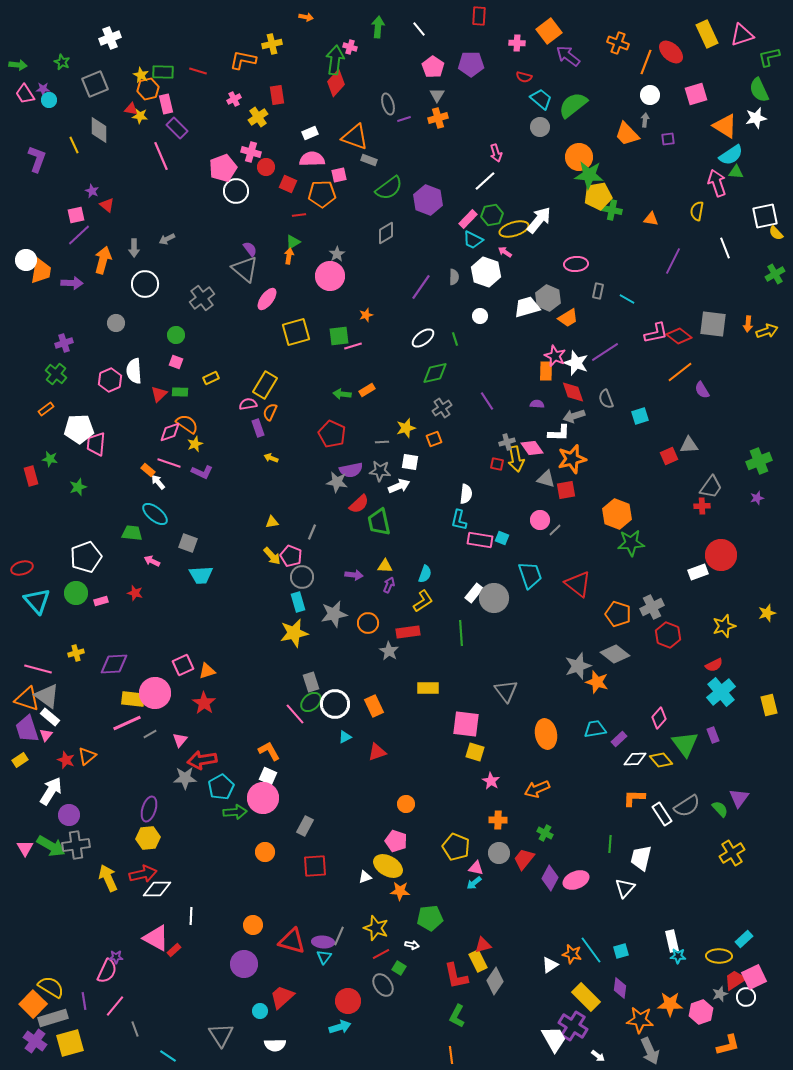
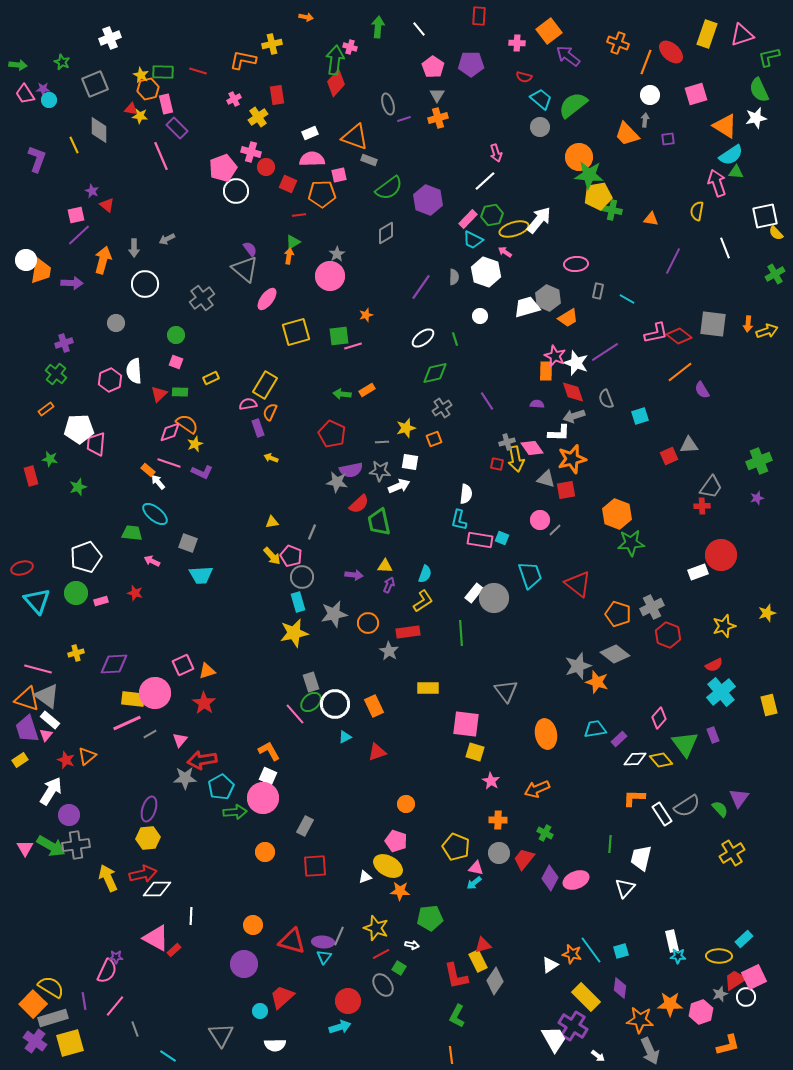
yellow rectangle at (707, 34): rotated 44 degrees clockwise
white rectangle at (50, 717): moved 3 px down
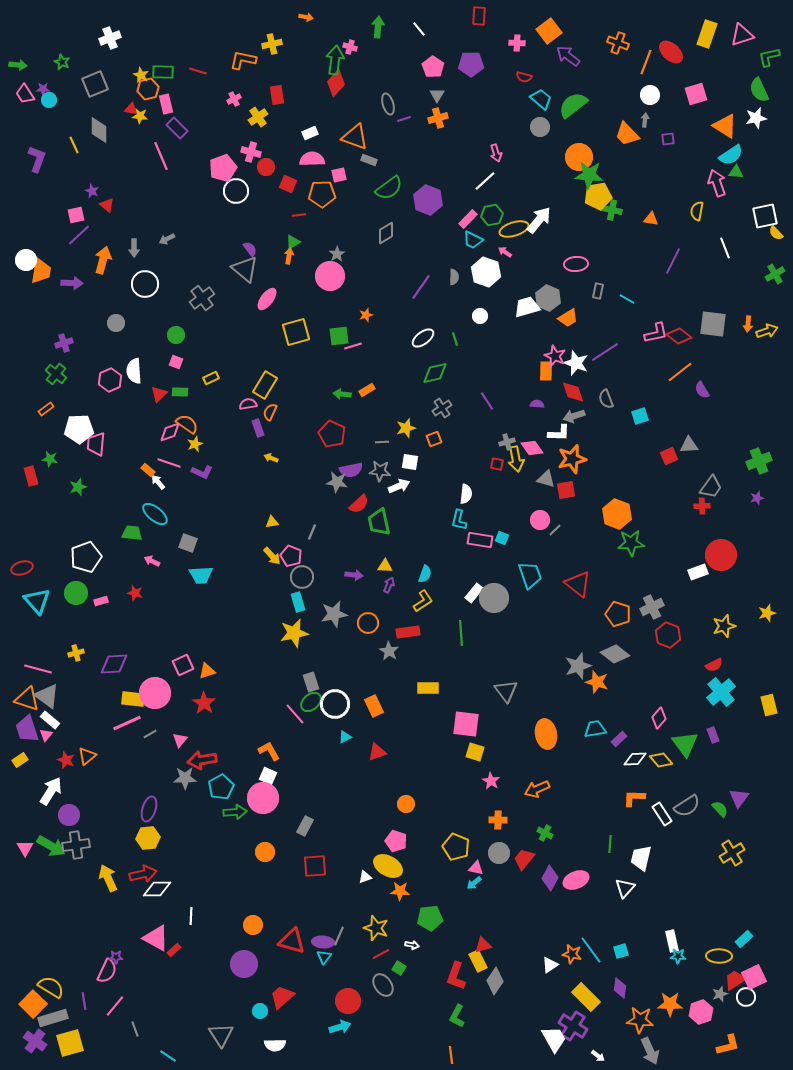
red L-shape at (456, 976): rotated 32 degrees clockwise
